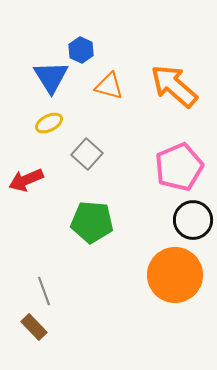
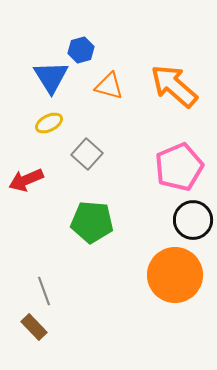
blue hexagon: rotated 20 degrees clockwise
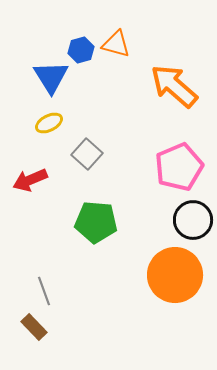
orange triangle: moved 7 px right, 42 px up
red arrow: moved 4 px right
green pentagon: moved 4 px right
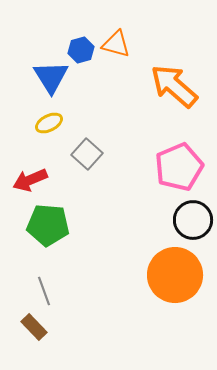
green pentagon: moved 48 px left, 3 px down
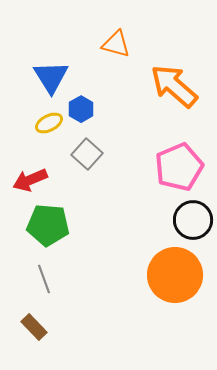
blue hexagon: moved 59 px down; rotated 15 degrees counterclockwise
gray line: moved 12 px up
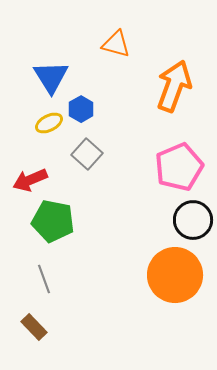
orange arrow: rotated 69 degrees clockwise
green pentagon: moved 5 px right, 4 px up; rotated 6 degrees clockwise
